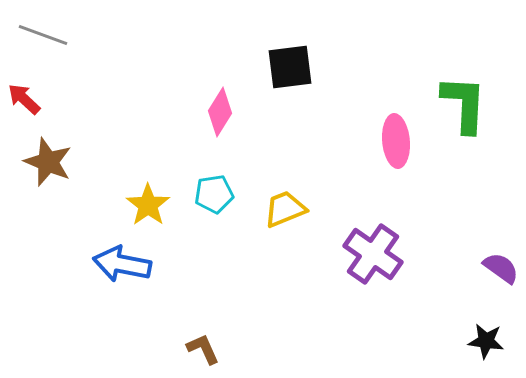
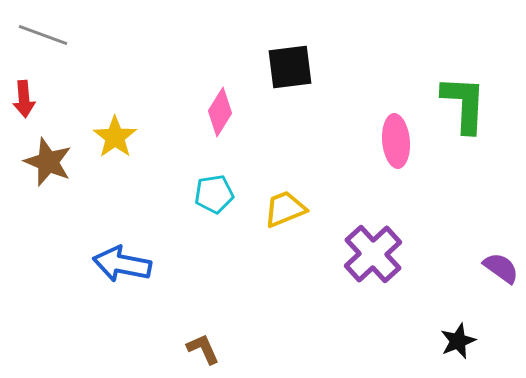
red arrow: rotated 138 degrees counterclockwise
yellow star: moved 33 px left, 68 px up
purple cross: rotated 12 degrees clockwise
black star: moved 28 px left; rotated 30 degrees counterclockwise
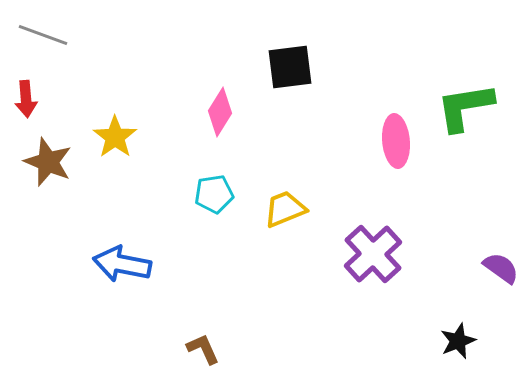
red arrow: moved 2 px right
green L-shape: moved 1 px right, 3 px down; rotated 102 degrees counterclockwise
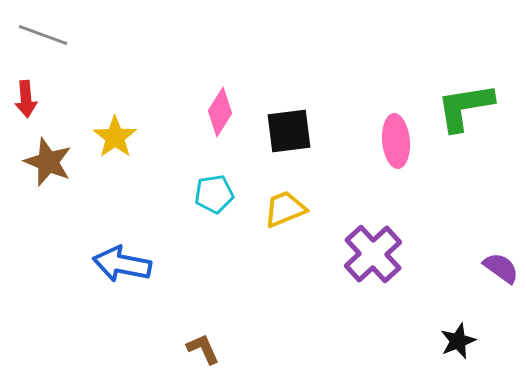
black square: moved 1 px left, 64 px down
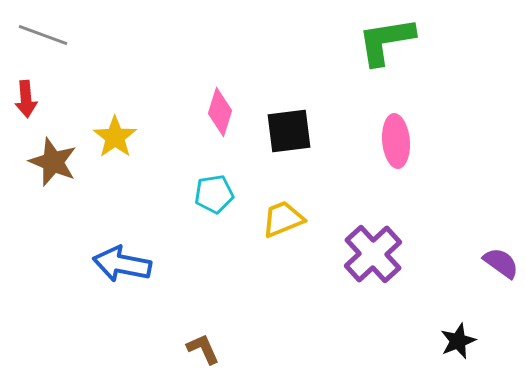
green L-shape: moved 79 px left, 66 px up
pink diamond: rotated 15 degrees counterclockwise
brown star: moved 5 px right
yellow trapezoid: moved 2 px left, 10 px down
purple semicircle: moved 5 px up
